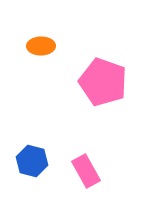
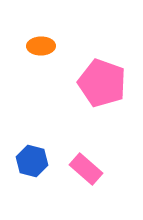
pink pentagon: moved 1 px left, 1 px down
pink rectangle: moved 2 px up; rotated 20 degrees counterclockwise
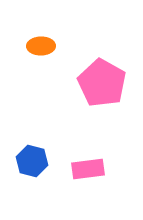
pink pentagon: rotated 9 degrees clockwise
pink rectangle: moved 2 px right; rotated 48 degrees counterclockwise
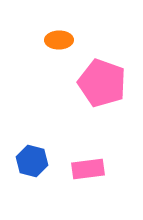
orange ellipse: moved 18 px right, 6 px up
pink pentagon: rotated 9 degrees counterclockwise
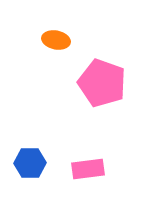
orange ellipse: moved 3 px left; rotated 12 degrees clockwise
blue hexagon: moved 2 px left, 2 px down; rotated 16 degrees counterclockwise
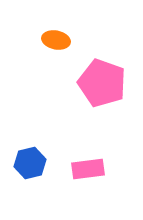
blue hexagon: rotated 12 degrees counterclockwise
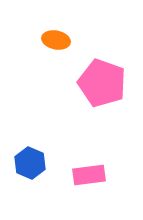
blue hexagon: rotated 24 degrees counterclockwise
pink rectangle: moved 1 px right, 6 px down
